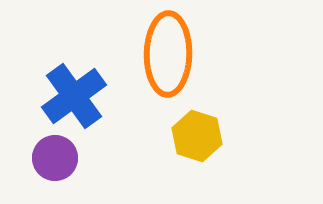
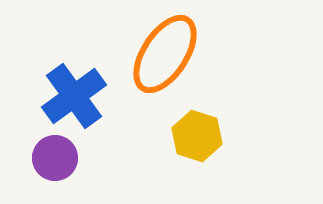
orange ellipse: moved 3 px left; rotated 32 degrees clockwise
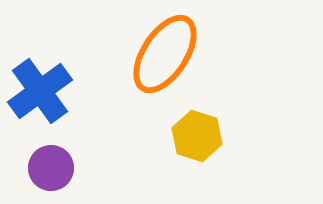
blue cross: moved 34 px left, 5 px up
purple circle: moved 4 px left, 10 px down
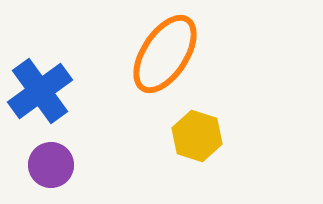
purple circle: moved 3 px up
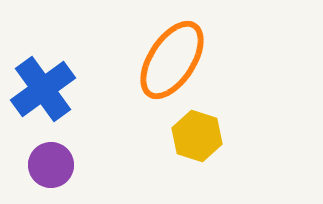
orange ellipse: moved 7 px right, 6 px down
blue cross: moved 3 px right, 2 px up
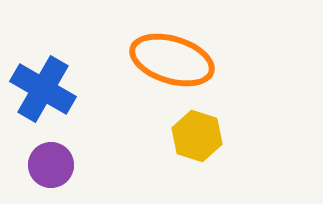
orange ellipse: rotated 74 degrees clockwise
blue cross: rotated 24 degrees counterclockwise
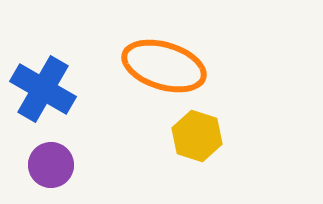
orange ellipse: moved 8 px left, 6 px down
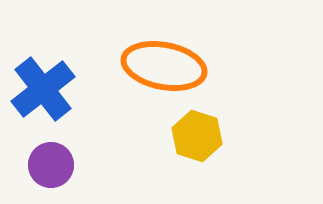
orange ellipse: rotated 6 degrees counterclockwise
blue cross: rotated 22 degrees clockwise
